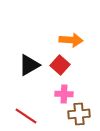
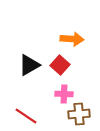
orange arrow: moved 1 px right, 1 px up
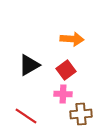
red square: moved 6 px right, 5 px down; rotated 12 degrees clockwise
pink cross: moved 1 px left
brown cross: moved 2 px right
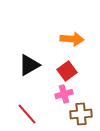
red square: moved 1 px right, 1 px down
pink cross: moved 1 px right; rotated 18 degrees counterclockwise
red line: moved 1 px right, 2 px up; rotated 15 degrees clockwise
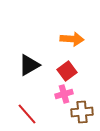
brown cross: moved 1 px right, 2 px up
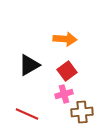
orange arrow: moved 7 px left
red line: rotated 25 degrees counterclockwise
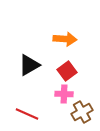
pink cross: rotated 18 degrees clockwise
brown cross: rotated 25 degrees counterclockwise
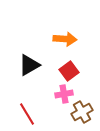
red square: moved 2 px right
pink cross: rotated 12 degrees counterclockwise
red line: rotated 35 degrees clockwise
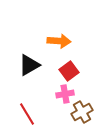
orange arrow: moved 6 px left, 2 px down
pink cross: moved 1 px right
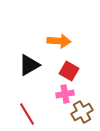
red square: rotated 24 degrees counterclockwise
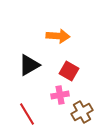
orange arrow: moved 1 px left, 5 px up
pink cross: moved 5 px left, 1 px down
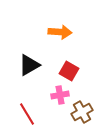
orange arrow: moved 2 px right, 4 px up
